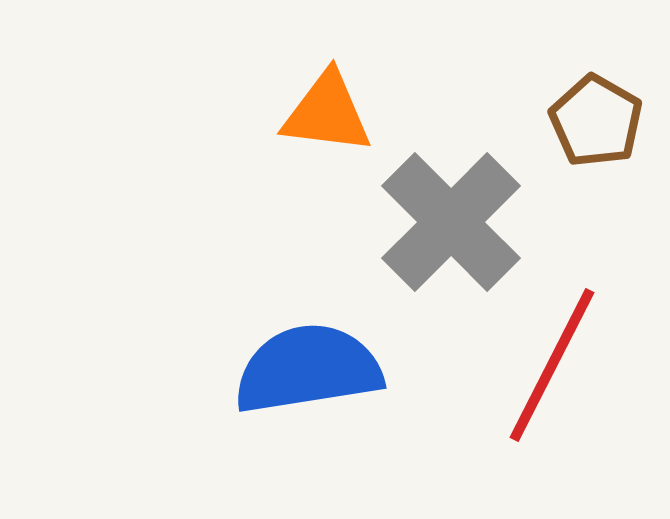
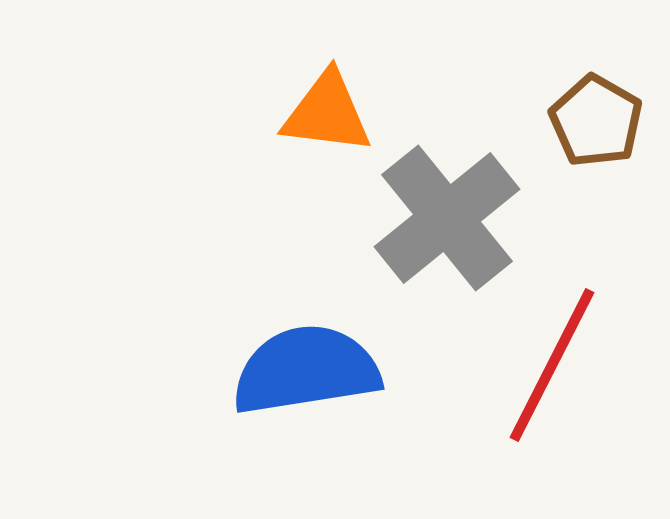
gray cross: moved 4 px left, 4 px up; rotated 6 degrees clockwise
blue semicircle: moved 2 px left, 1 px down
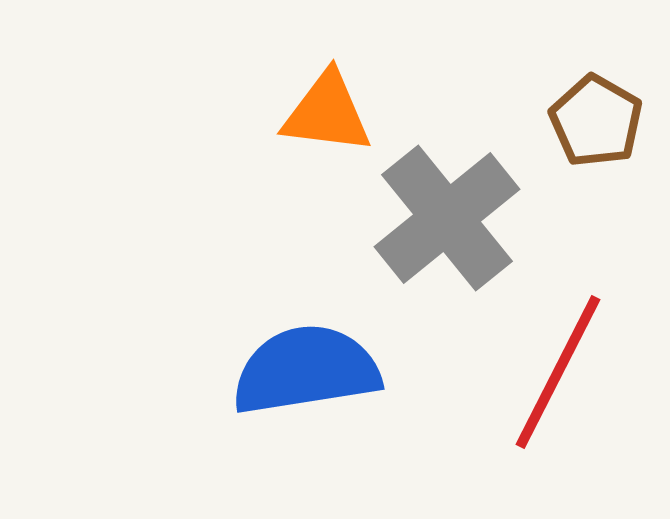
red line: moved 6 px right, 7 px down
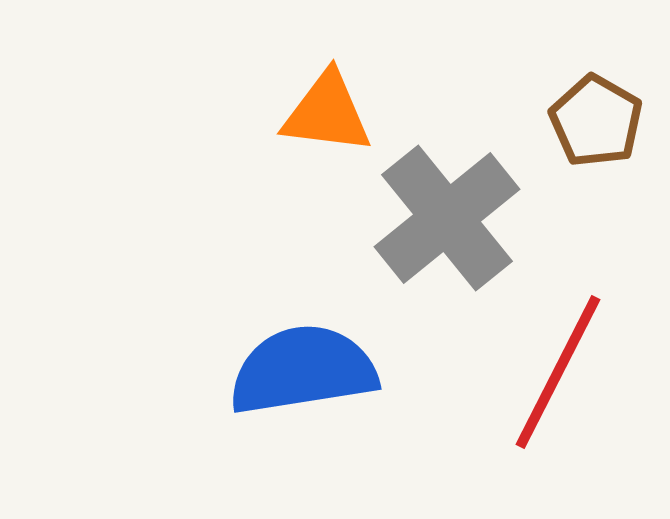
blue semicircle: moved 3 px left
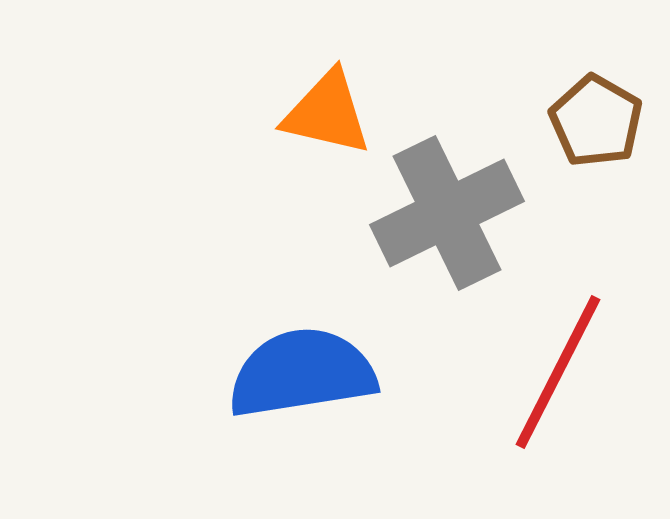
orange triangle: rotated 6 degrees clockwise
gray cross: moved 5 px up; rotated 13 degrees clockwise
blue semicircle: moved 1 px left, 3 px down
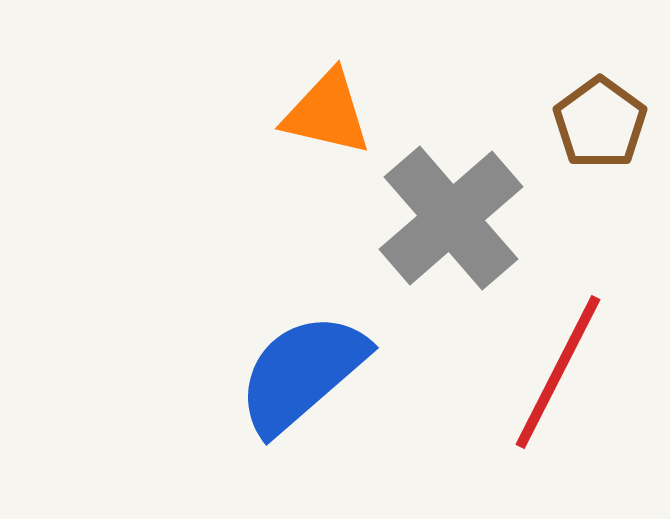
brown pentagon: moved 4 px right, 2 px down; rotated 6 degrees clockwise
gray cross: moved 4 px right, 5 px down; rotated 15 degrees counterclockwise
blue semicircle: rotated 32 degrees counterclockwise
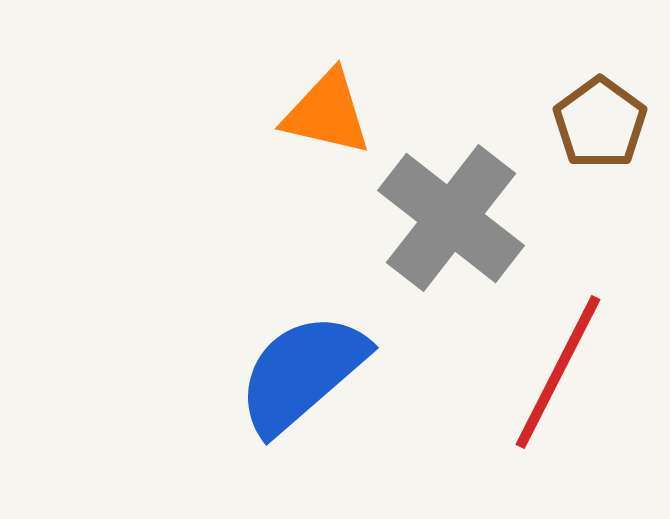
gray cross: rotated 11 degrees counterclockwise
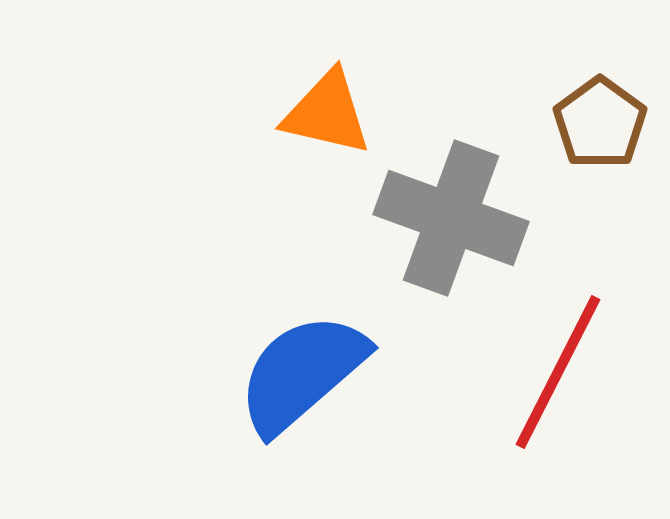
gray cross: rotated 18 degrees counterclockwise
